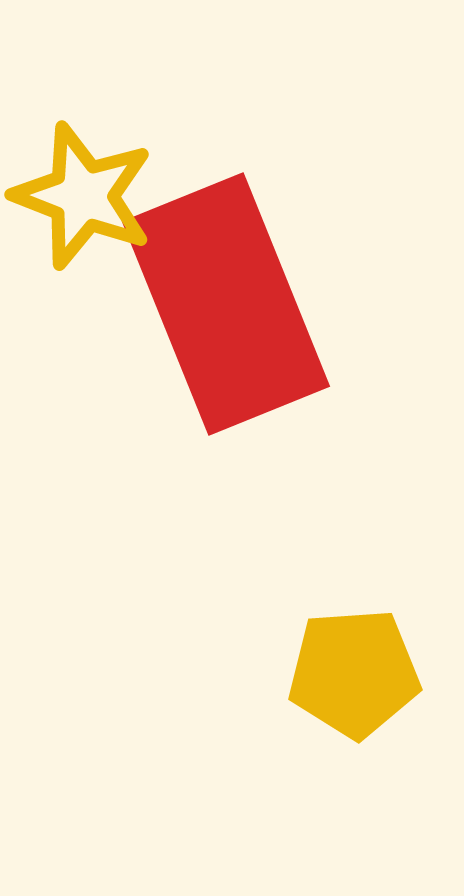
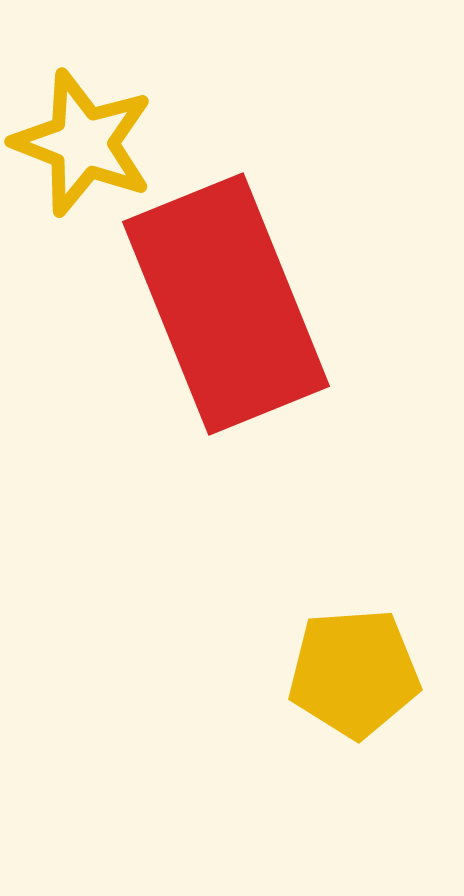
yellow star: moved 53 px up
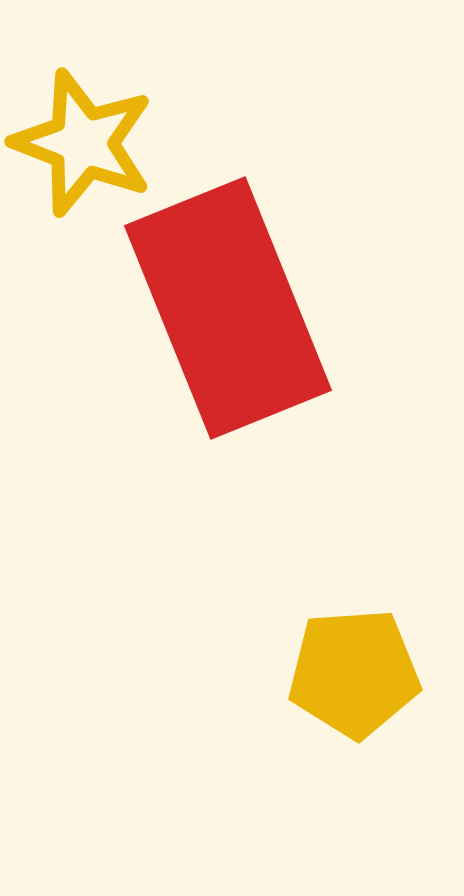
red rectangle: moved 2 px right, 4 px down
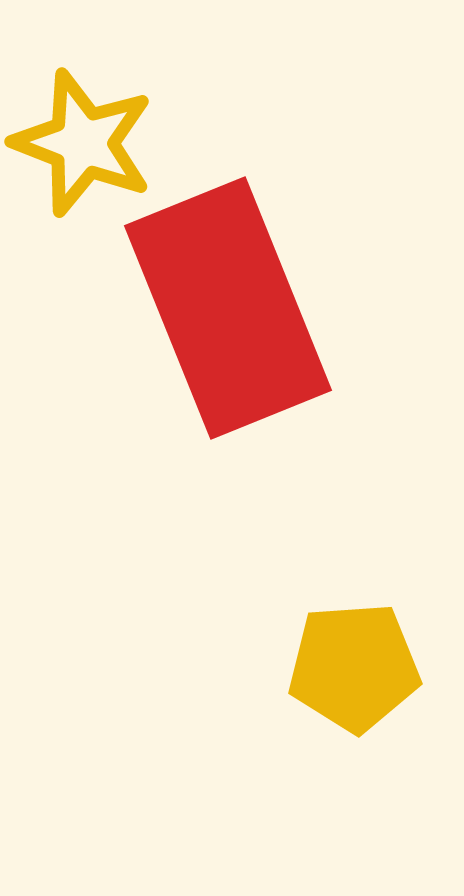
yellow pentagon: moved 6 px up
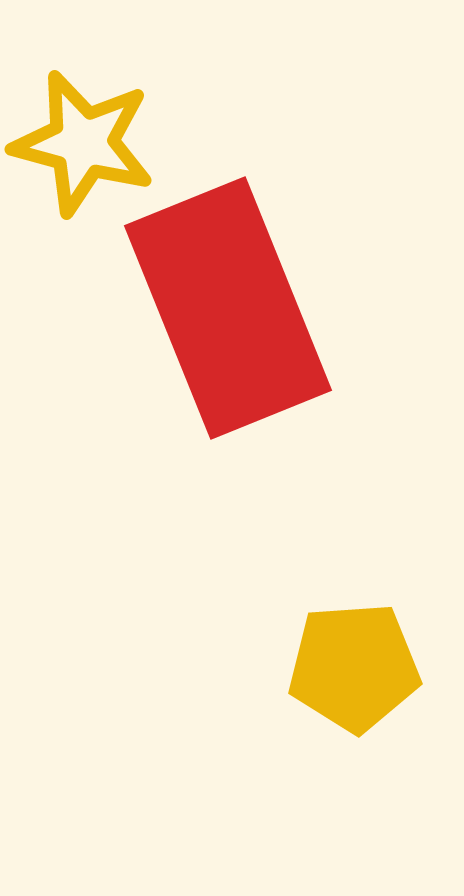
yellow star: rotated 6 degrees counterclockwise
